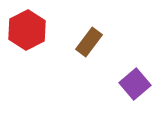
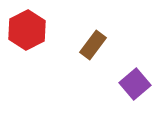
brown rectangle: moved 4 px right, 3 px down
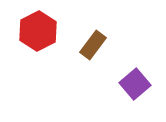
red hexagon: moved 11 px right, 1 px down
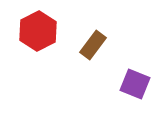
purple square: rotated 28 degrees counterclockwise
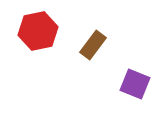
red hexagon: rotated 15 degrees clockwise
